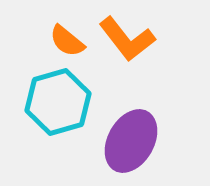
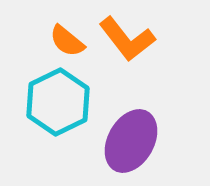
cyan hexagon: rotated 10 degrees counterclockwise
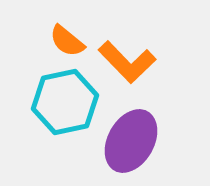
orange L-shape: moved 23 px down; rotated 6 degrees counterclockwise
cyan hexagon: moved 7 px right; rotated 14 degrees clockwise
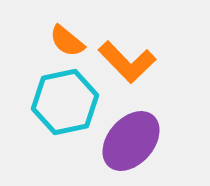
purple ellipse: rotated 12 degrees clockwise
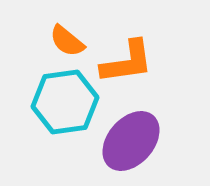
orange L-shape: rotated 54 degrees counterclockwise
cyan hexagon: rotated 4 degrees clockwise
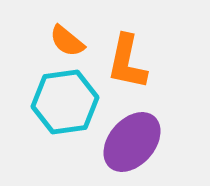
orange L-shape: rotated 110 degrees clockwise
purple ellipse: moved 1 px right, 1 px down
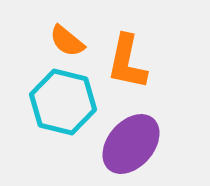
cyan hexagon: moved 2 px left; rotated 22 degrees clockwise
purple ellipse: moved 1 px left, 2 px down
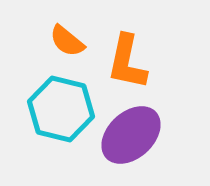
cyan hexagon: moved 2 px left, 7 px down
purple ellipse: moved 9 px up; rotated 6 degrees clockwise
